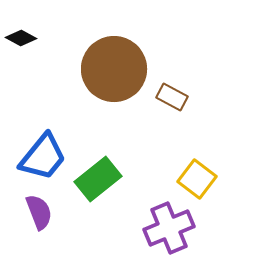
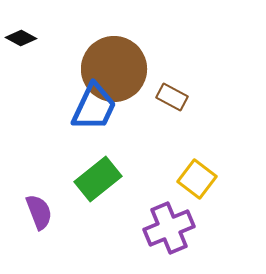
blue trapezoid: moved 51 px right, 50 px up; rotated 14 degrees counterclockwise
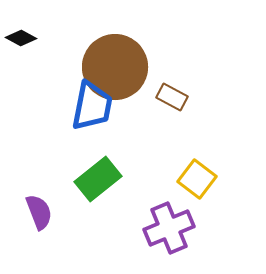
brown circle: moved 1 px right, 2 px up
blue trapezoid: moved 2 px left, 1 px up; rotated 14 degrees counterclockwise
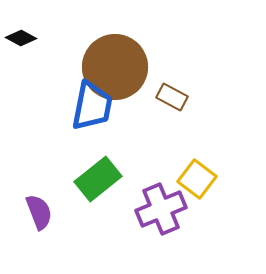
purple cross: moved 8 px left, 19 px up
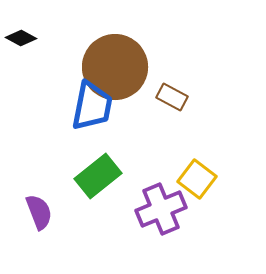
green rectangle: moved 3 px up
